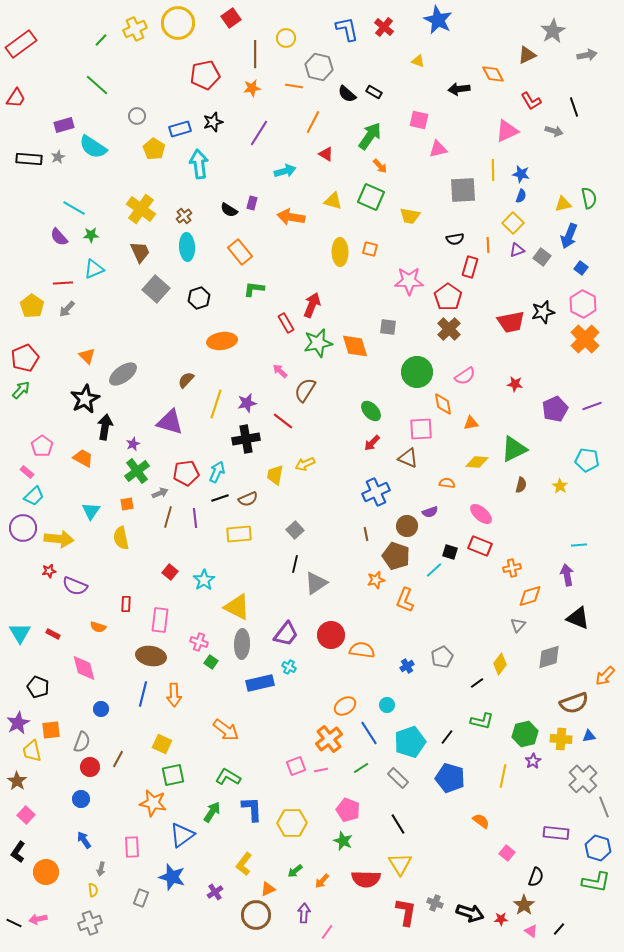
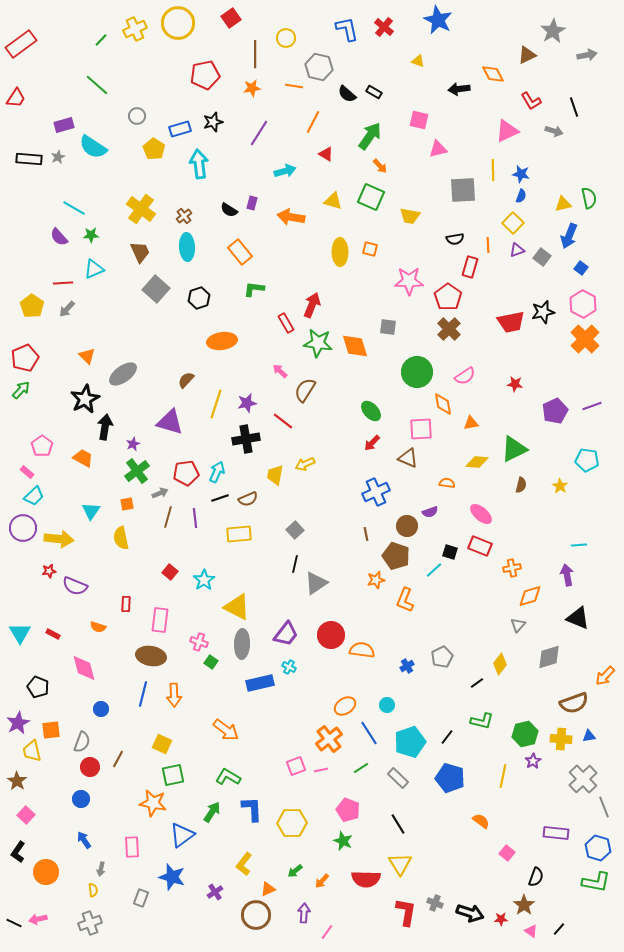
green star at (318, 343): rotated 20 degrees clockwise
purple pentagon at (555, 409): moved 2 px down
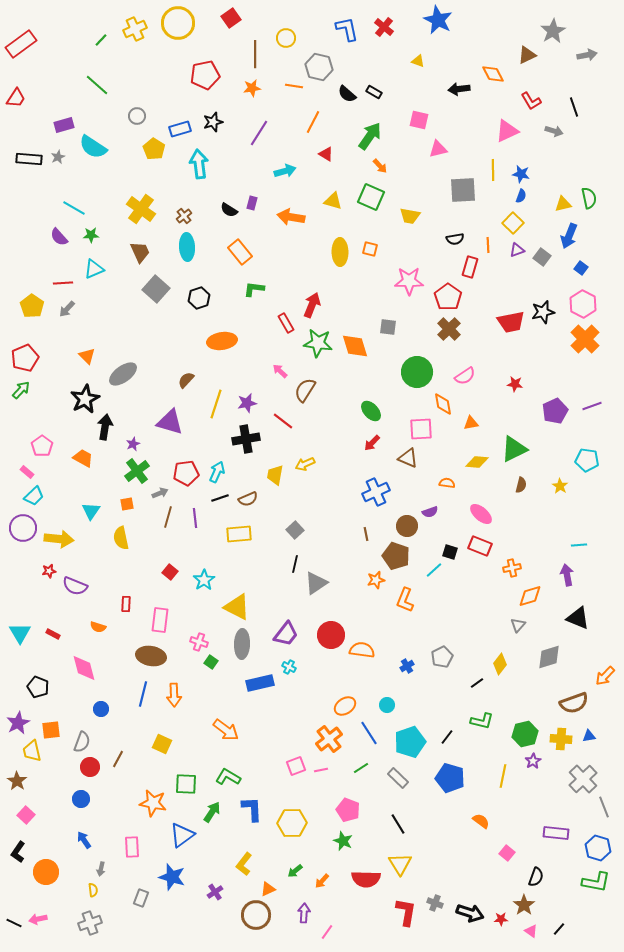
green square at (173, 775): moved 13 px right, 9 px down; rotated 15 degrees clockwise
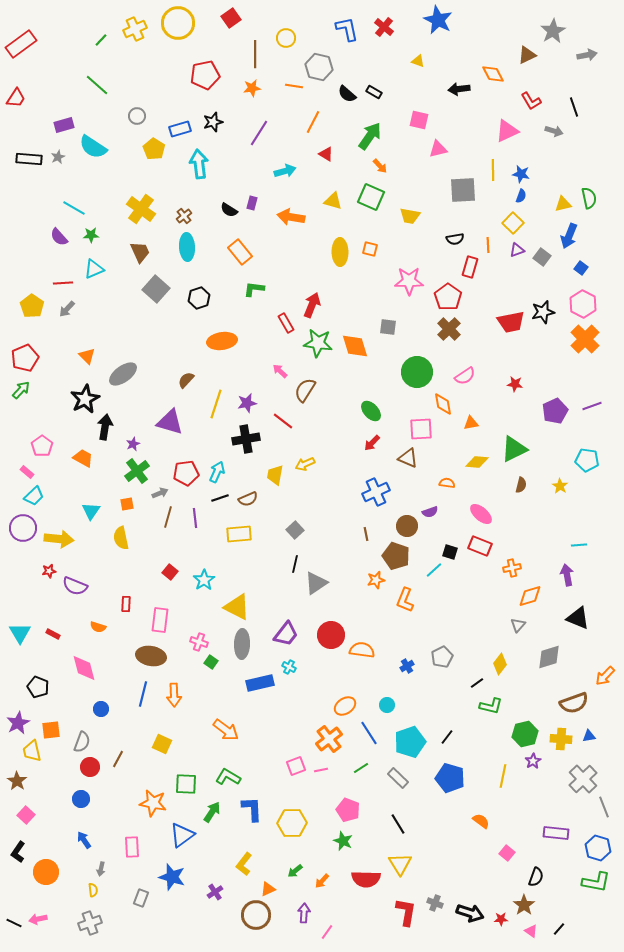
green L-shape at (482, 721): moved 9 px right, 15 px up
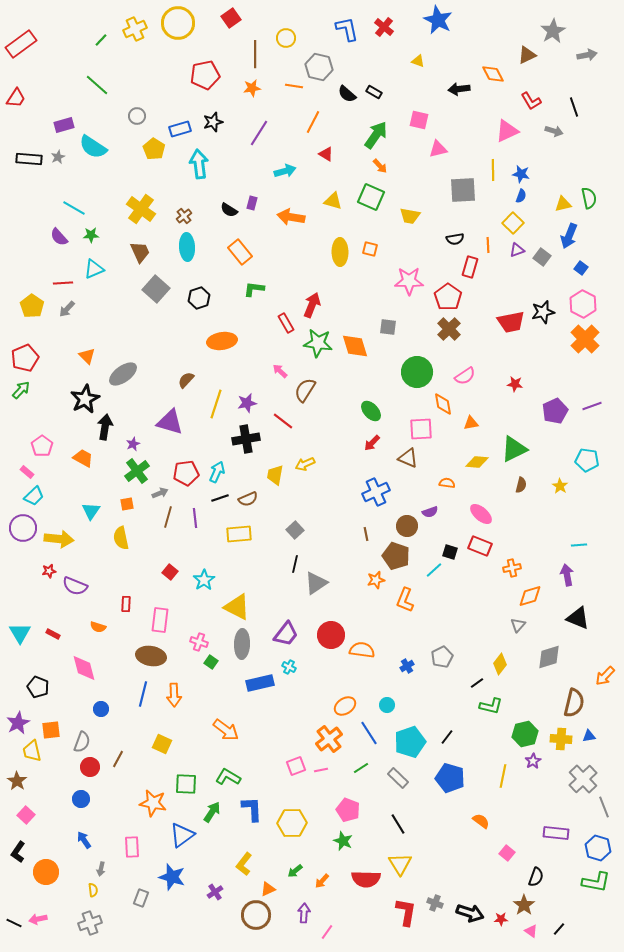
green arrow at (370, 136): moved 6 px right, 1 px up
brown semicircle at (574, 703): rotated 56 degrees counterclockwise
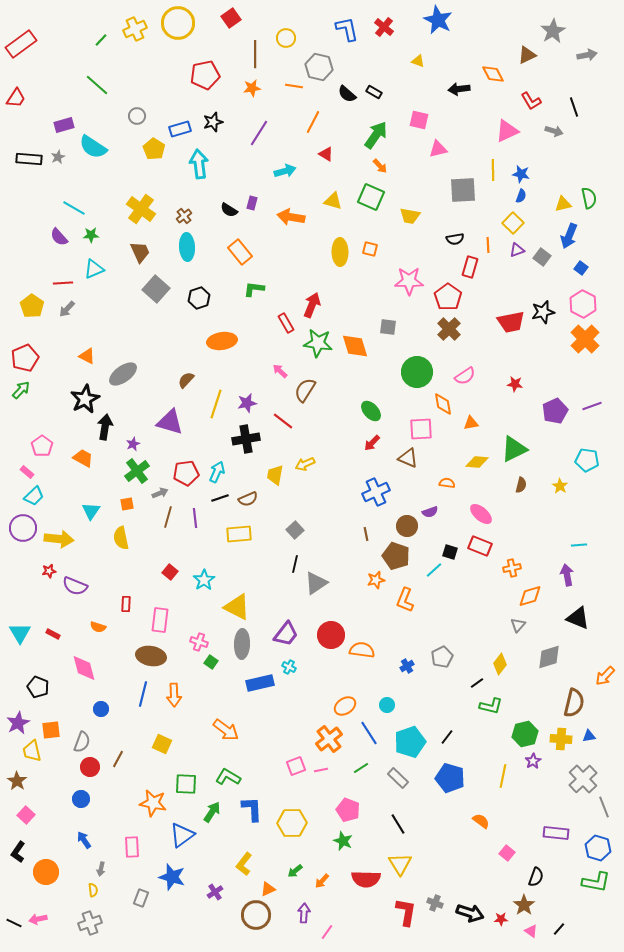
orange triangle at (87, 356): rotated 18 degrees counterclockwise
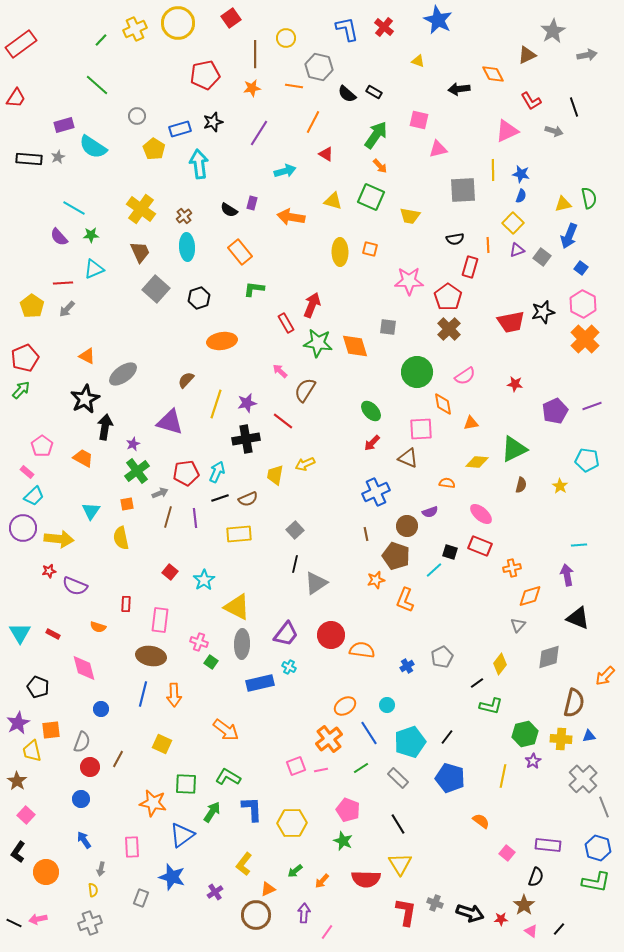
purple rectangle at (556, 833): moved 8 px left, 12 px down
